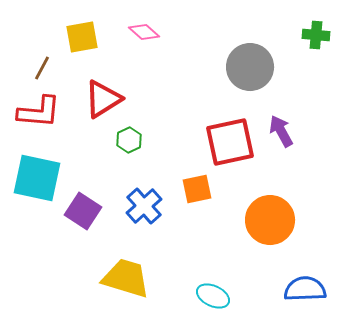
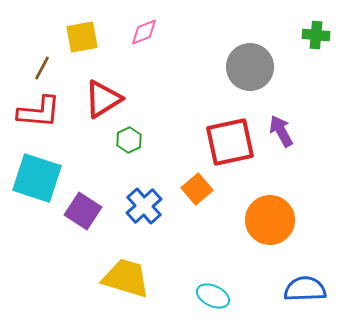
pink diamond: rotated 64 degrees counterclockwise
cyan square: rotated 6 degrees clockwise
orange square: rotated 28 degrees counterclockwise
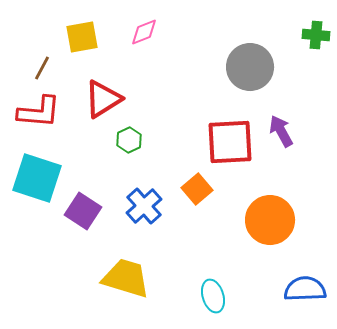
red square: rotated 9 degrees clockwise
cyan ellipse: rotated 48 degrees clockwise
